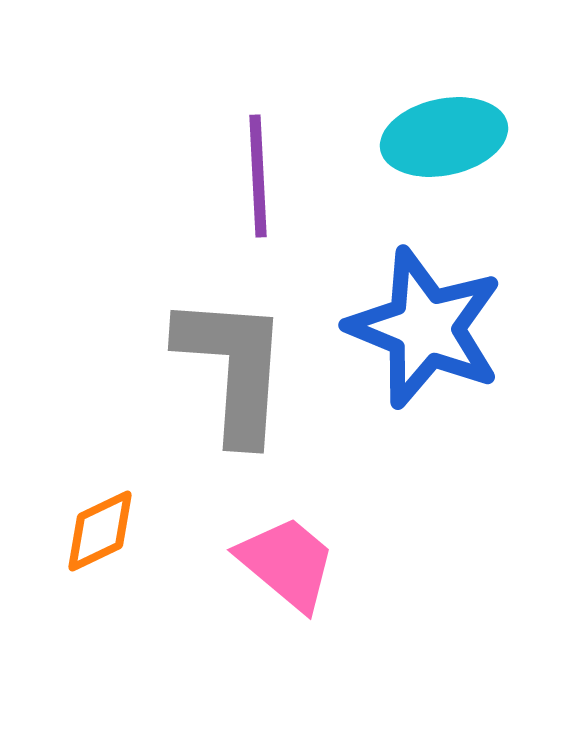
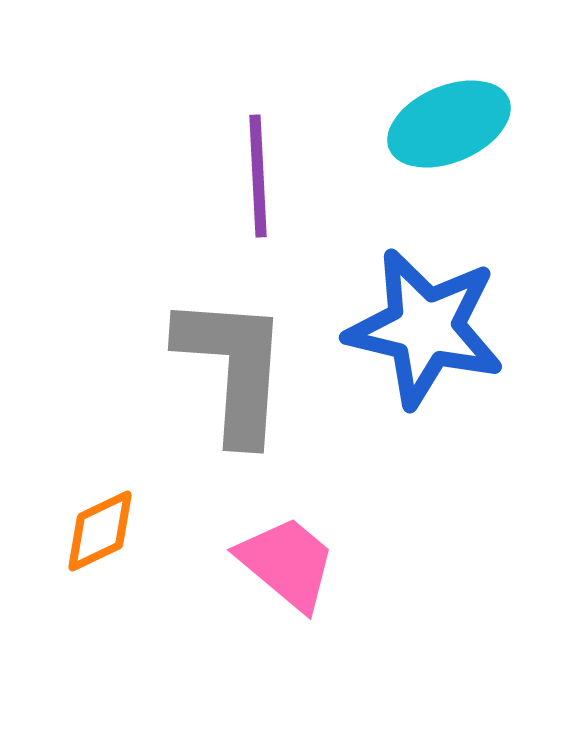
cyan ellipse: moved 5 px right, 13 px up; rotated 11 degrees counterclockwise
blue star: rotated 9 degrees counterclockwise
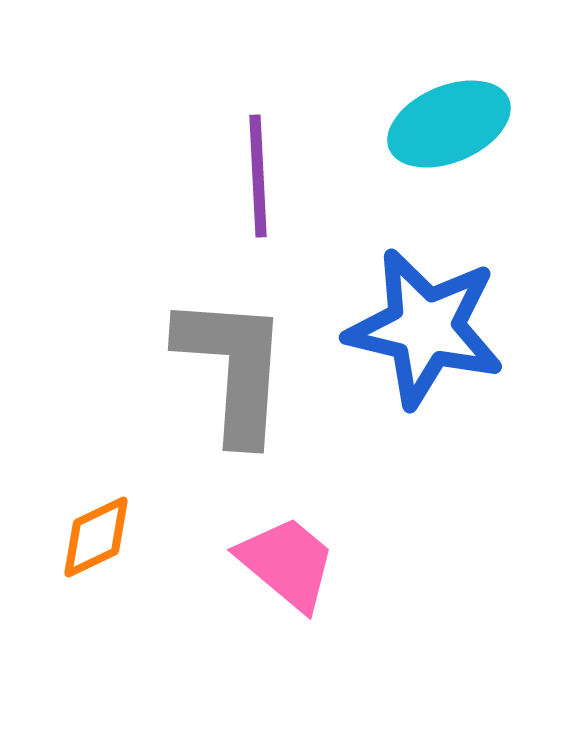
orange diamond: moved 4 px left, 6 px down
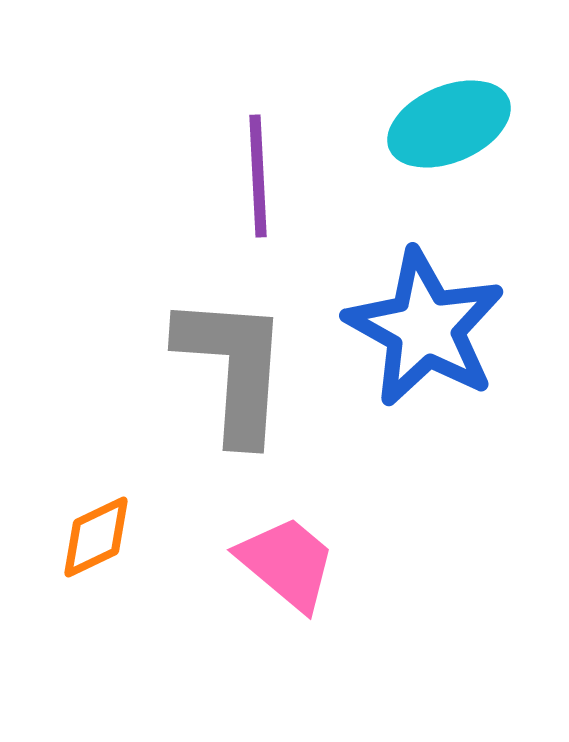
blue star: rotated 16 degrees clockwise
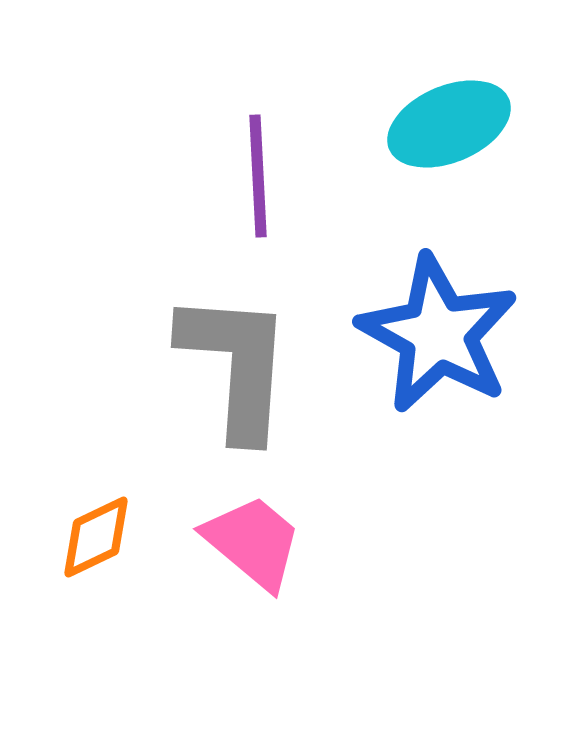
blue star: moved 13 px right, 6 px down
gray L-shape: moved 3 px right, 3 px up
pink trapezoid: moved 34 px left, 21 px up
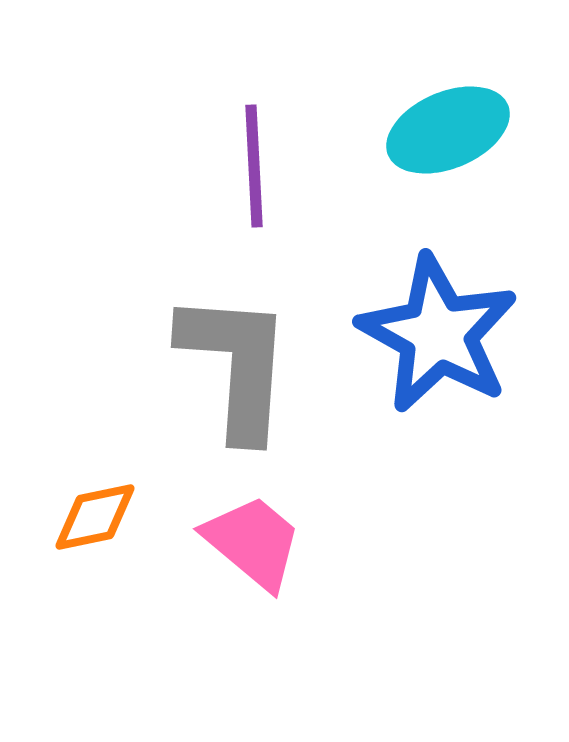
cyan ellipse: moved 1 px left, 6 px down
purple line: moved 4 px left, 10 px up
orange diamond: moved 1 px left, 20 px up; rotated 14 degrees clockwise
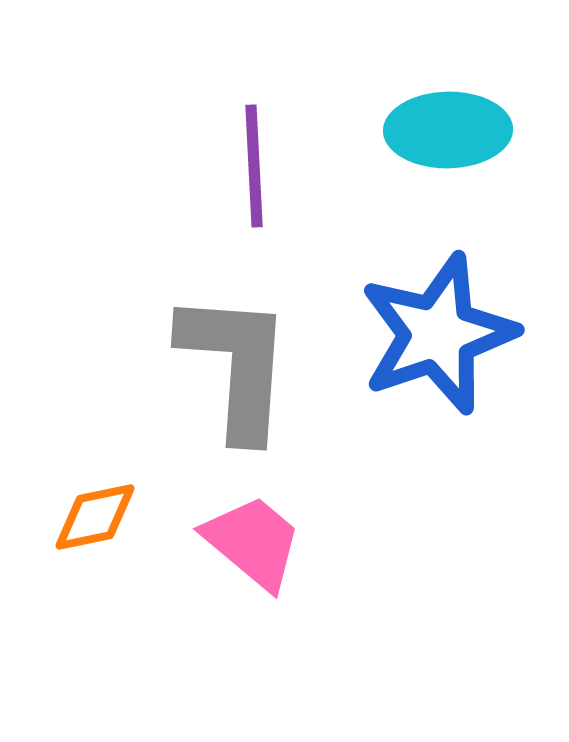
cyan ellipse: rotated 22 degrees clockwise
blue star: rotated 24 degrees clockwise
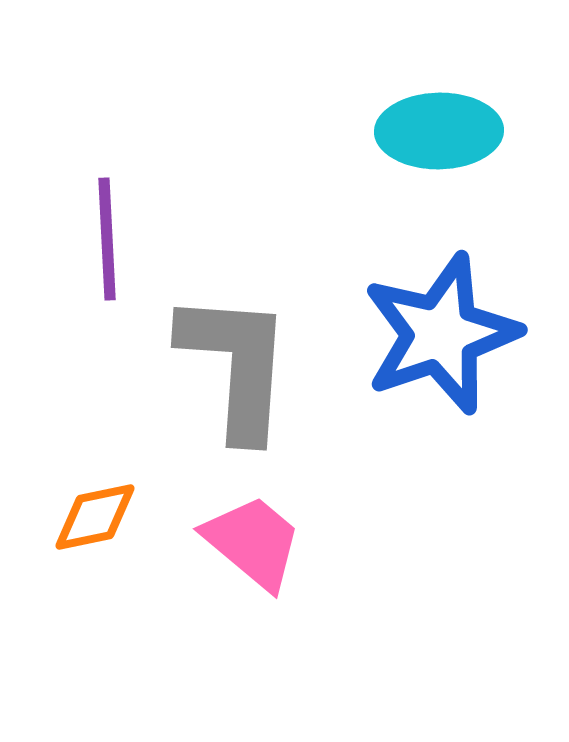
cyan ellipse: moved 9 px left, 1 px down
purple line: moved 147 px left, 73 px down
blue star: moved 3 px right
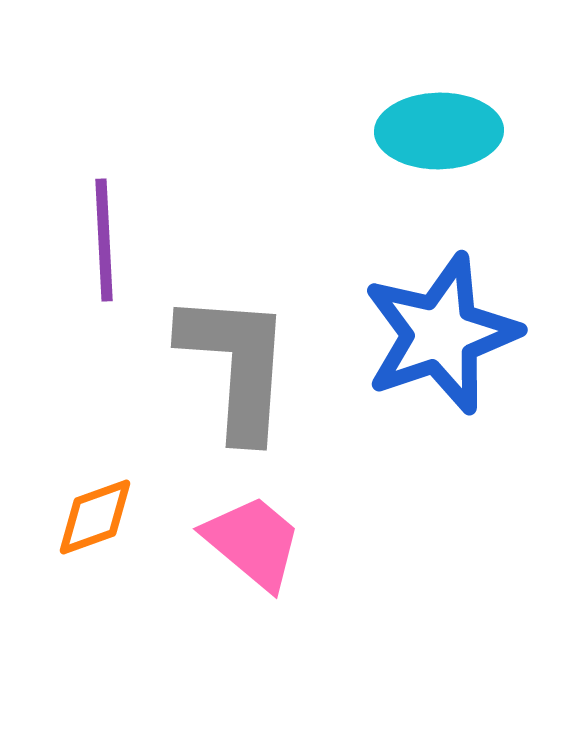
purple line: moved 3 px left, 1 px down
orange diamond: rotated 8 degrees counterclockwise
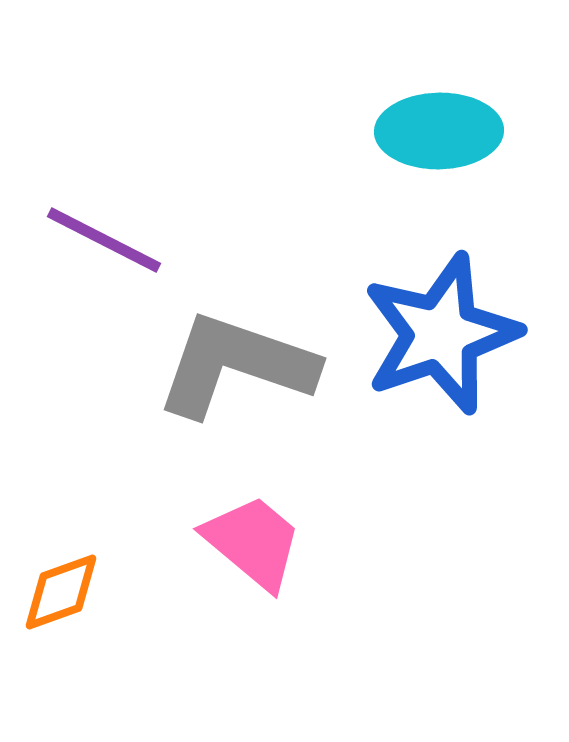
purple line: rotated 60 degrees counterclockwise
gray L-shape: rotated 75 degrees counterclockwise
orange diamond: moved 34 px left, 75 px down
